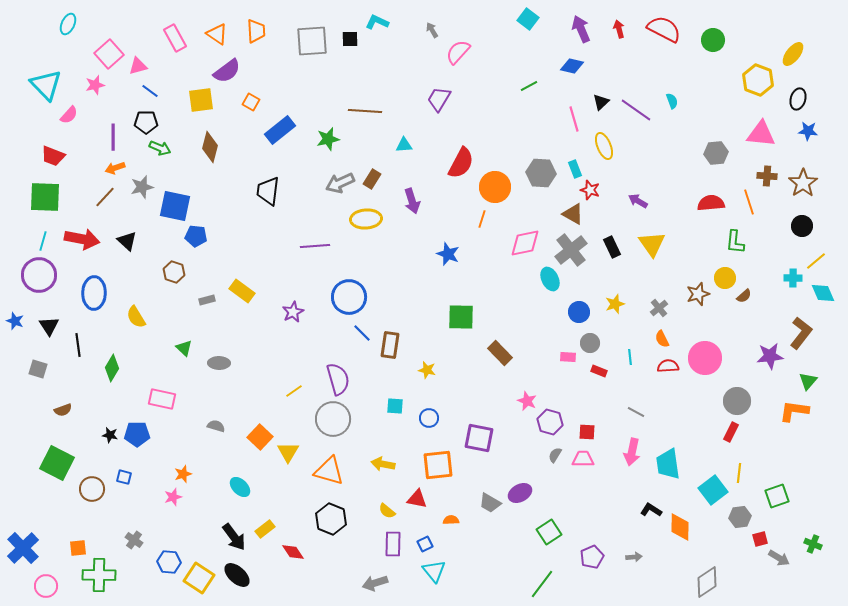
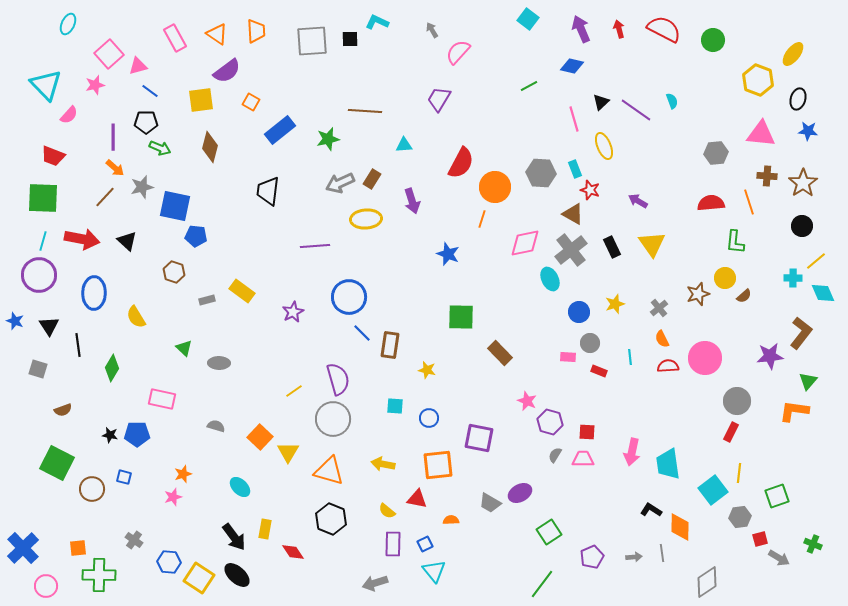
orange arrow at (115, 168): rotated 120 degrees counterclockwise
green square at (45, 197): moved 2 px left, 1 px down
gray line at (636, 412): moved 26 px right, 141 px down; rotated 54 degrees clockwise
yellow rectangle at (265, 529): rotated 42 degrees counterclockwise
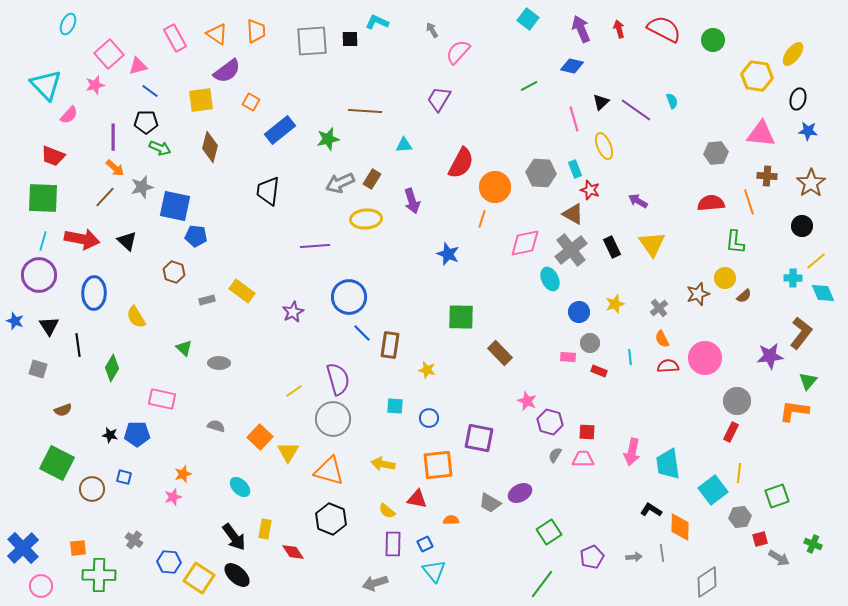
yellow hexagon at (758, 80): moved 1 px left, 4 px up; rotated 12 degrees counterclockwise
brown star at (803, 183): moved 8 px right
pink circle at (46, 586): moved 5 px left
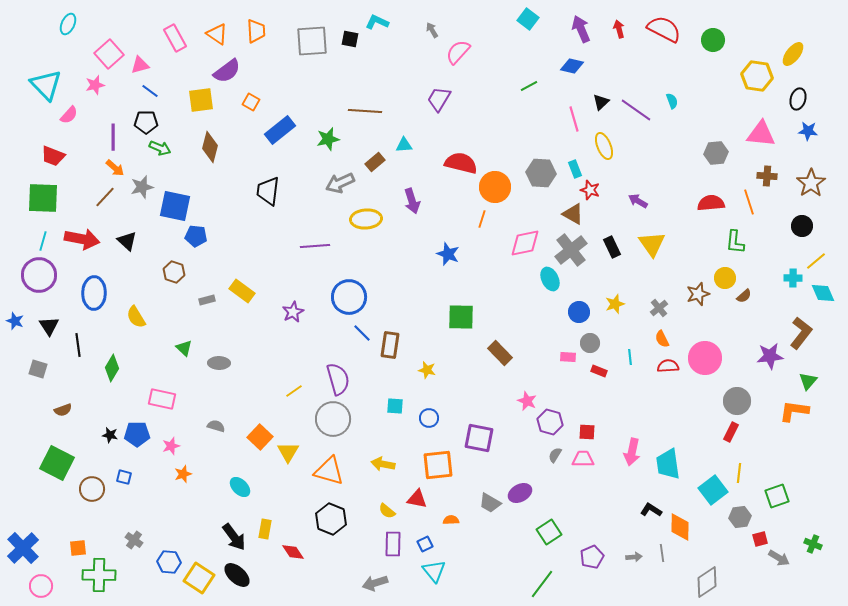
black square at (350, 39): rotated 12 degrees clockwise
pink triangle at (138, 66): moved 2 px right, 1 px up
red semicircle at (461, 163): rotated 104 degrees counterclockwise
brown rectangle at (372, 179): moved 3 px right, 17 px up; rotated 18 degrees clockwise
pink star at (173, 497): moved 2 px left, 51 px up
